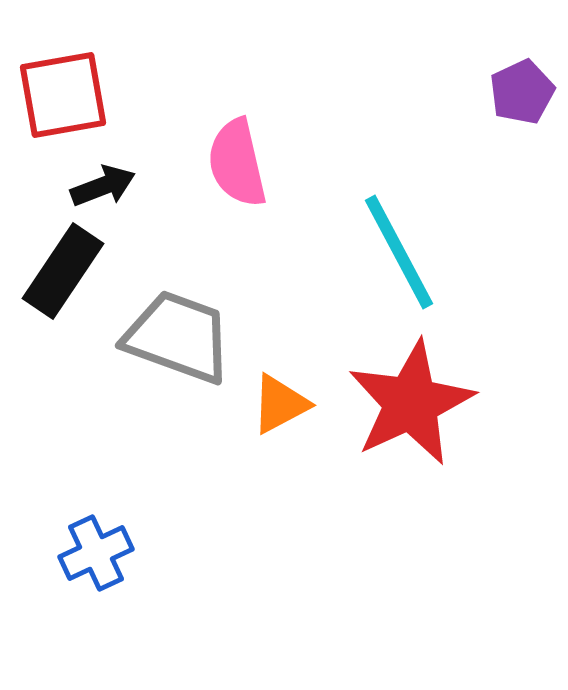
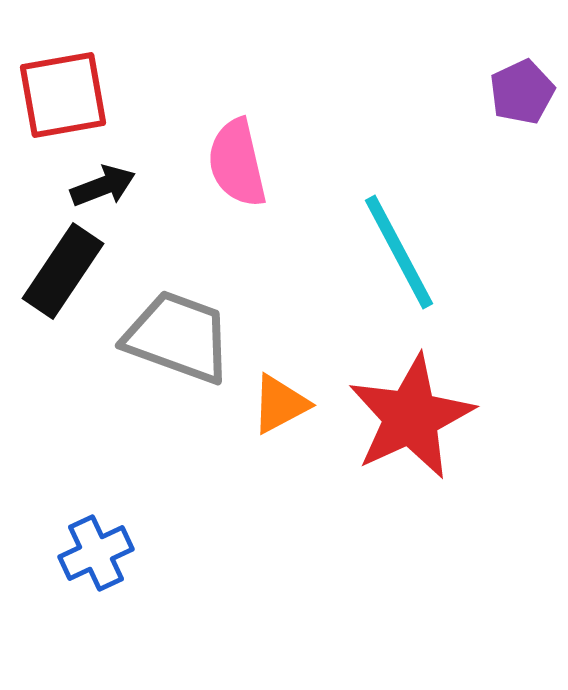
red star: moved 14 px down
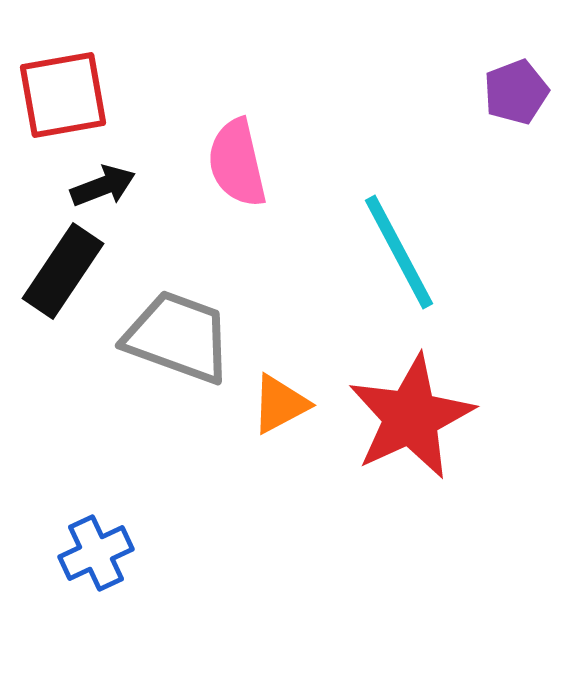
purple pentagon: moved 6 px left; rotated 4 degrees clockwise
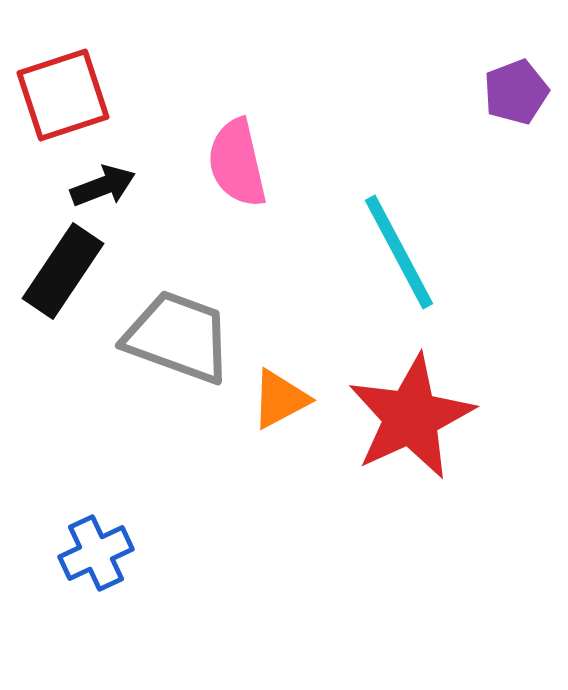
red square: rotated 8 degrees counterclockwise
orange triangle: moved 5 px up
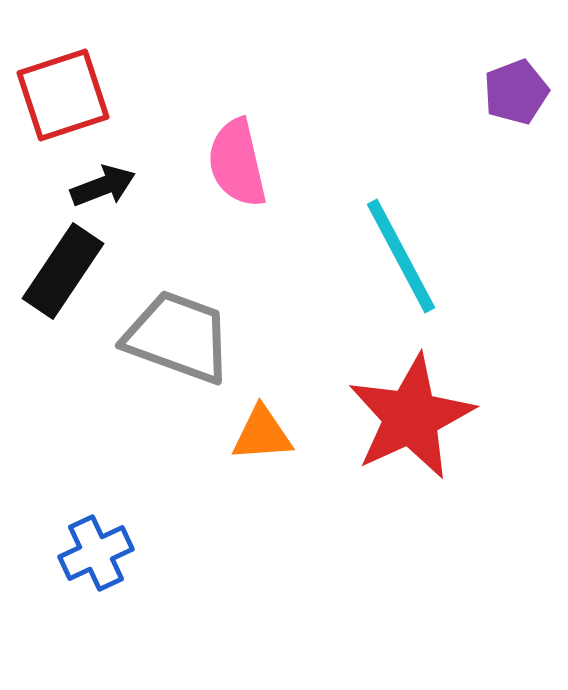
cyan line: moved 2 px right, 4 px down
orange triangle: moved 18 px left, 35 px down; rotated 24 degrees clockwise
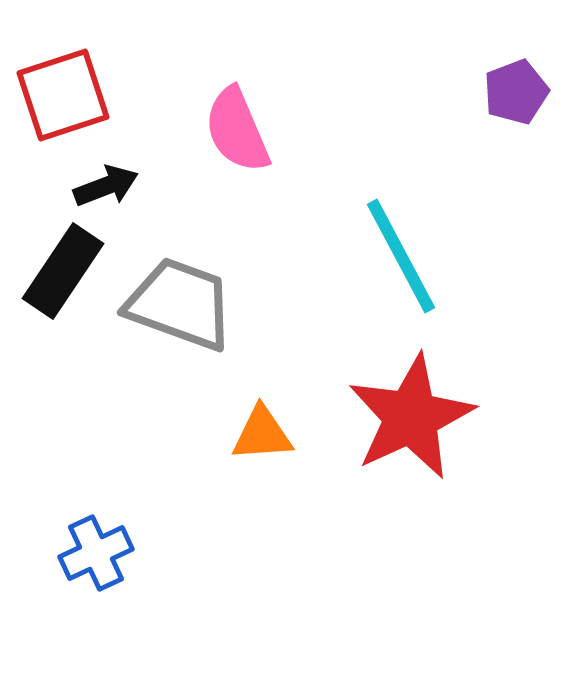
pink semicircle: moved 33 px up; rotated 10 degrees counterclockwise
black arrow: moved 3 px right
gray trapezoid: moved 2 px right, 33 px up
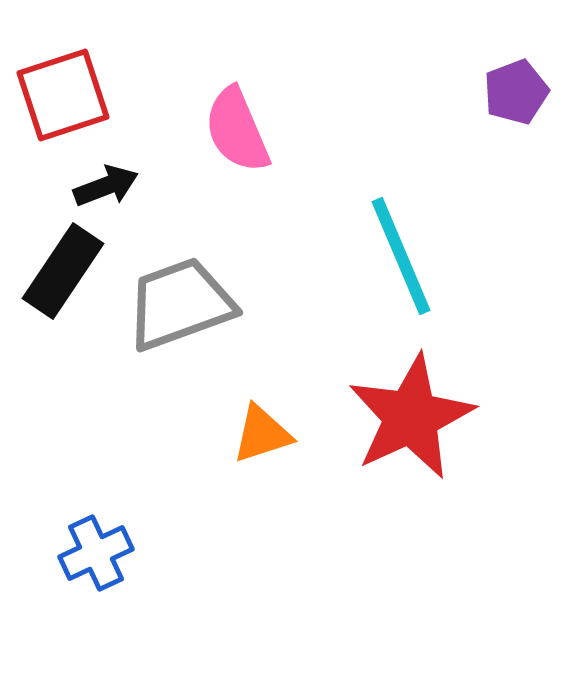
cyan line: rotated 5 degrees clockwise
gray trapezoid: rotated 40 degrees counterclockwise
orange triangle: rotated 14 degrees counterclockwise
